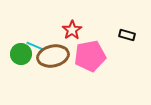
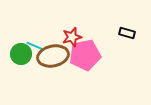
red star: moved 7 px down; rotated 18 degrees clockwise
black rectangle: moved 2 px up
pink pentagon: moved 5 px left, 1 px up
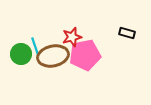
cyan line: rotated 48 degrees clockwise
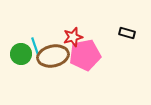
red star: moved 1 px right
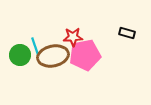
red star: rotated 12 degrees clockwise
green circle: moved 1 px left, 1 px down
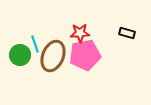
red star: moved 7 px right, 4 px up
cyan line: moved 2 px up
brown ellipse: rotated 56 degrees counterclockwise
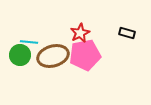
red star: rotated 24 degrees counterclockwise
cyan line: moved 6 px left, 2 px up; rotated 66 degrees counterclockwise
brown ellipse: rotated 52 degrees clockwise
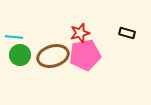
red star: rotated 12 degrees clockwise
cyan line: moved 15 px left, 5 px up
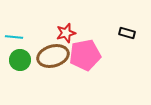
red star: moved 14 px left
green circle: moved 5 px down
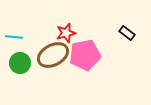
black rectangle: rotated 21 degrees clockwise
brown ellipse: moved 1 px up; rotated 12 degrees counterclockwise
green circle: moved 3 px down
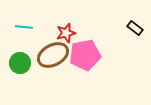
black rectangle: moved 8 px right, 5 px up
cyan line: moved 10 px right, 10 px up
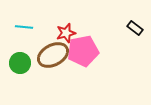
pink pentagon: moved 2 px left, 4 px up
